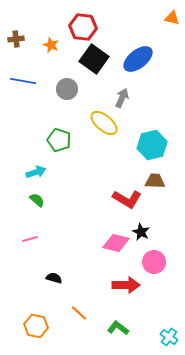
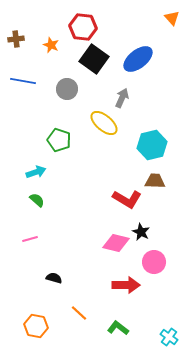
orange triangle: rotated 35 degrees clockwise
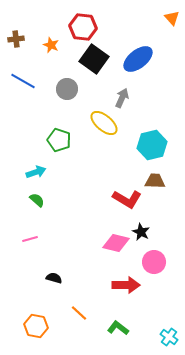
blue line: rotated 20 degrees clockwise
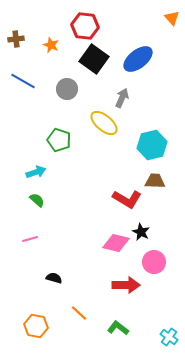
red hexagon: moved 2 px right, 1 px up
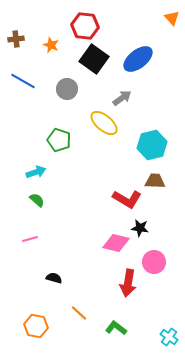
gray arrow: rotated 30 degrees clockwise
black star: moved 1 px left, 4 px up; rotated 18 degrees counterclockwise
red arrow: moved 2 px right, 2 px up; rotated 100 degrees clockwise
green L-shape: moved 2 px left
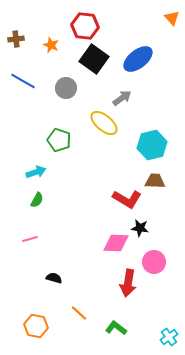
gray circle: moved 1 px left, 1 px up
green semicircle: rotated 77 degrees clockwise
pink diamond: rotated 12 degrees counterclockwise
cyan cross: rotated 18 degrees clockwise
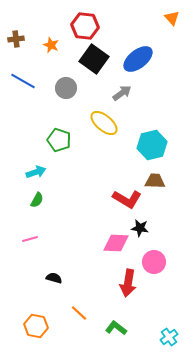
gray arrow: moved 5 px up
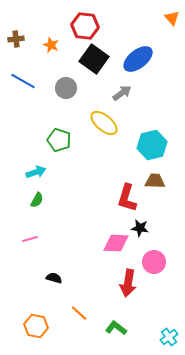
red L-shape: moved 1 px up; rotated 76 degrees clockwise
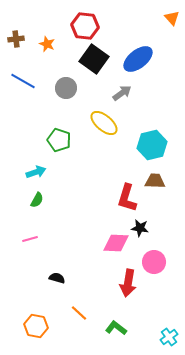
orange star: moved 4 px left, 1 px up
black semicircle: moved 3 px right
